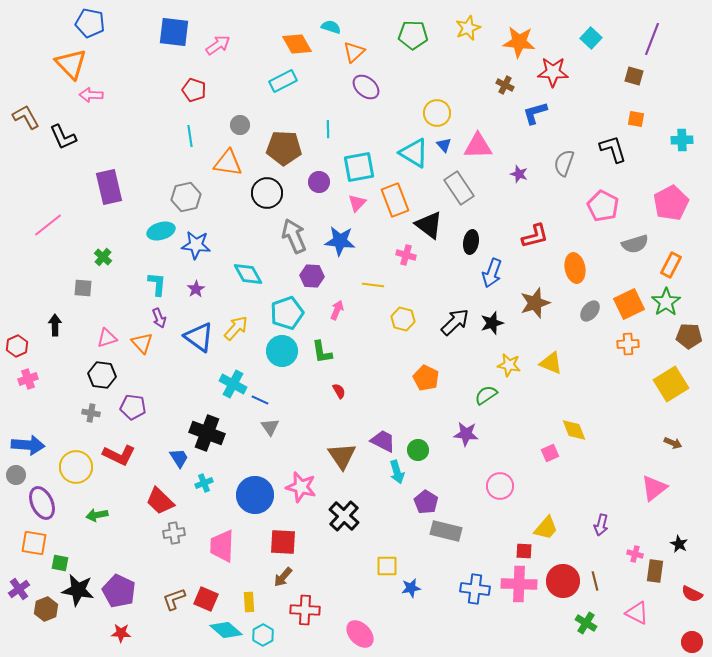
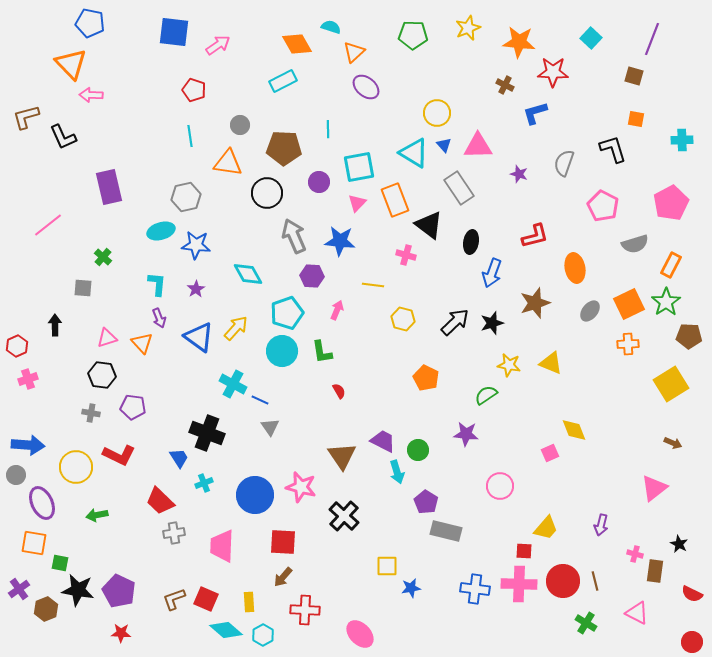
brown L-shape at (26, 117): rotated 76 degrees counterclockwise
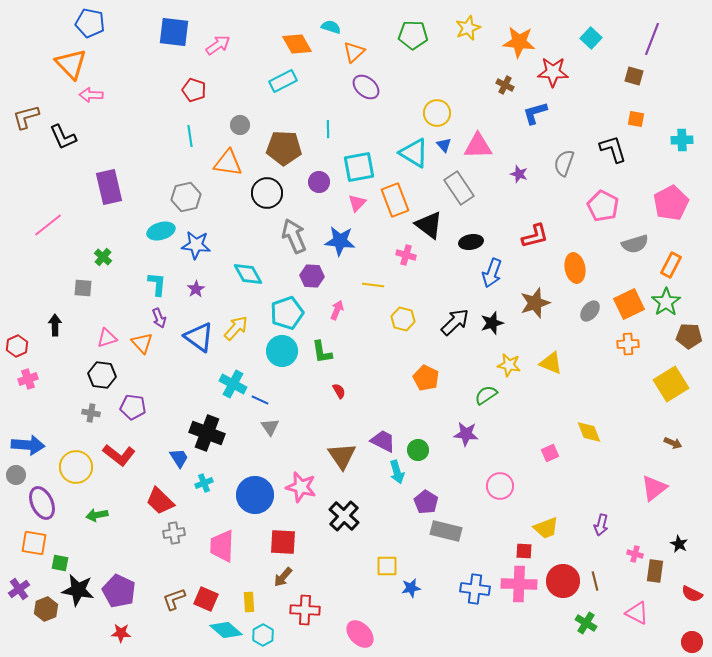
black ellipse at (471, 242): rotated 70 degrees clockwise
yellow diamond at (574, 430): moved 15 px right, 2 px down
red L-shape at (119, 455): rotated 12 degrees clockwise
yellow trapezoid at (546, 528): rotated 28 degrees clockwise
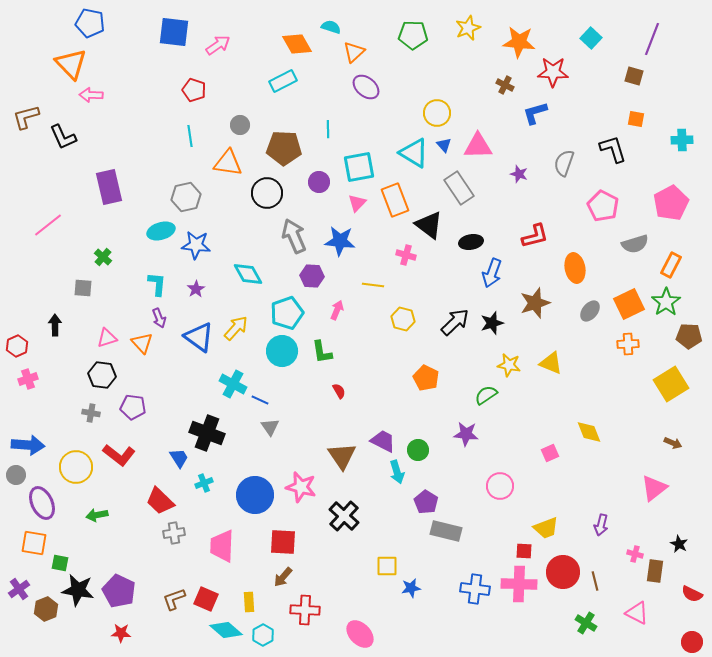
red circle at (563, 581): moved 9 px up
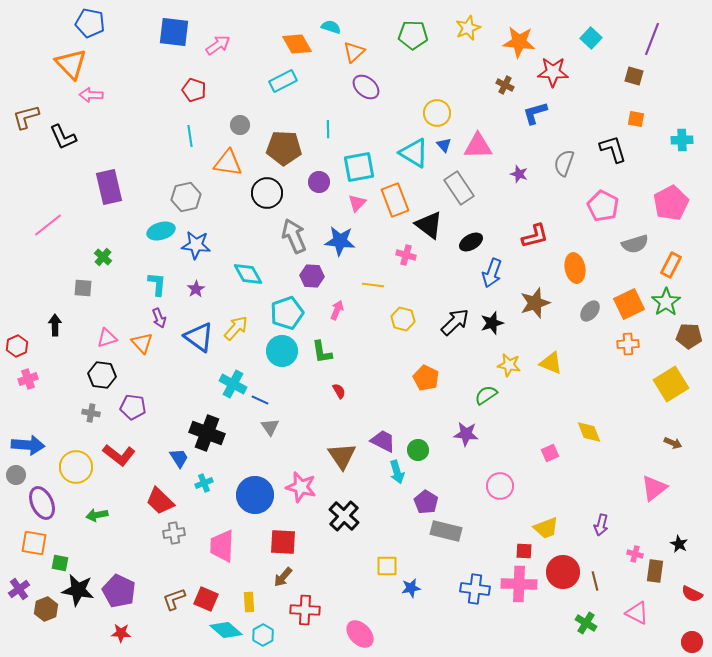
black ellipse at (471, 242): rotated 20 degrees counterclockwise
